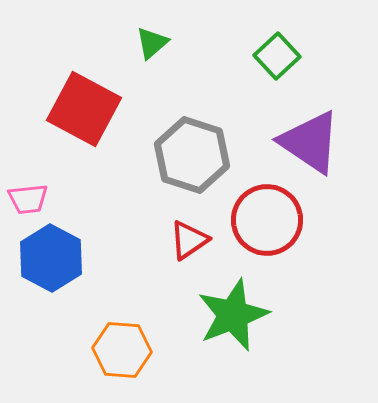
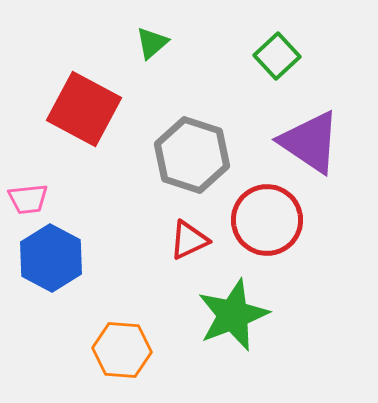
red triangle: rotated 9 degrees clockwise
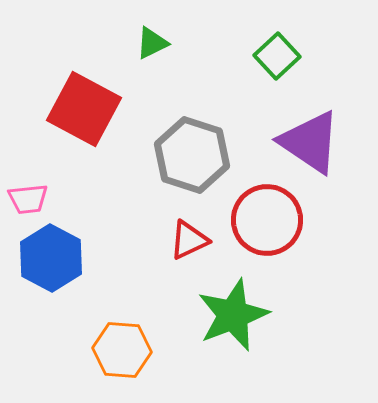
green triangle: rotated 15 degrees clockwise
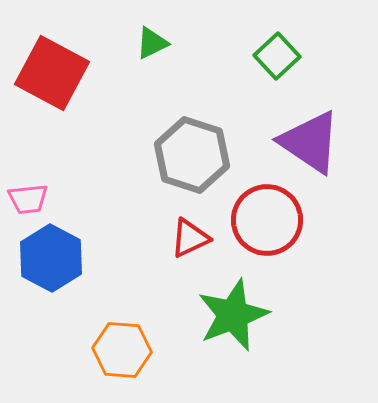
red square: moved 32 px left, 36 px up
red triangle: moved 1 px right, 2 px up
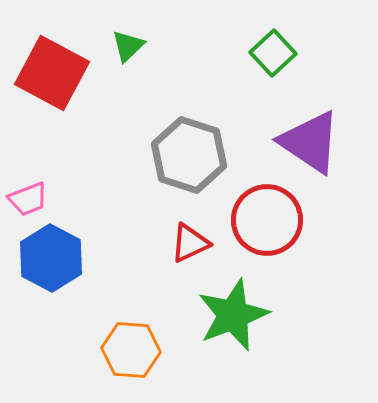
green triangle: moved 24 px left, 3 px down; rotated 18 degrees counterclockwise
green square: moved 4 px left, 3 px up
gray hexagon: moved 3 px left
pink trapezoid: rotated 15 degrees counterclockwise
red triangle: moved 5 px down
orange hexagon: moved 9 px right
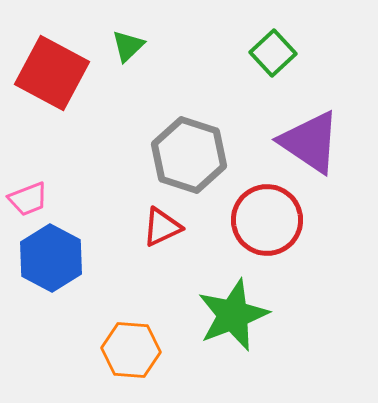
red triangle: moved 28 px left, 16 px up
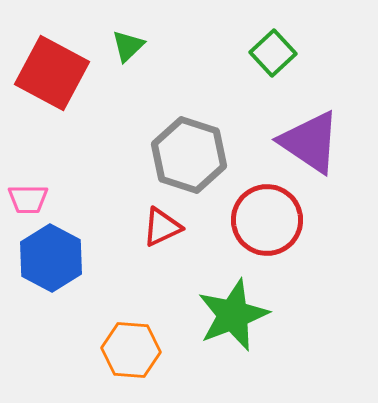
pink trapezoid: rotated 21 degrees clockwise
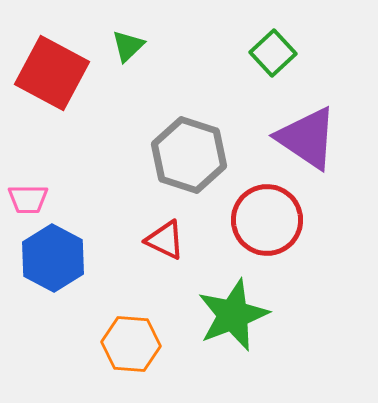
purple triangle: moved 3 px left, 4 px up
red triangle: moved 3 px right, 13 px down; rotated 51 degrees clockwise
blue hexagon: moved 2 px right
orange hexagon: moved 6 px up
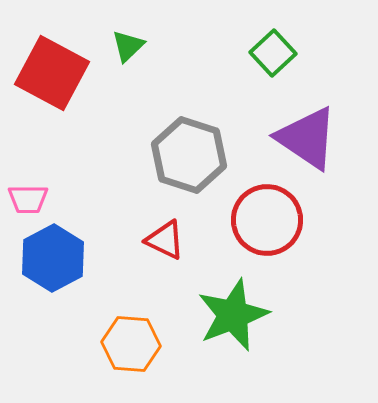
blue hexagon: rotated 4 degrees clockwise
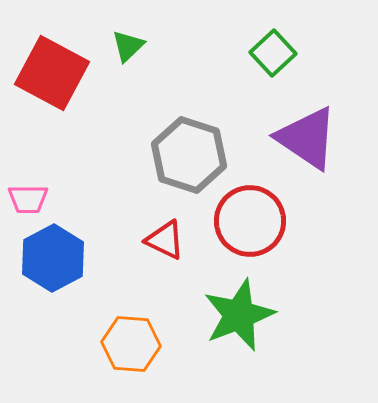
red circle: moved 17 px left, 1 px down
green star: moved 6 px right
